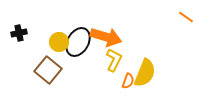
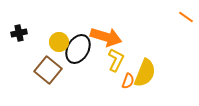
black ellipse: moved 7 px down
yellow L-shape: moved 2 px right
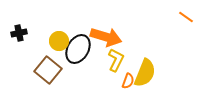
yellow circle: moved 1 px up
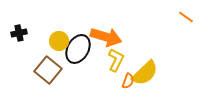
yellow semicircle: rotated 24 degrees clockwise
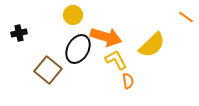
yellow circle: moved 14 px right, 26 px up
yellow L-shape: rotated 55 degrees counterclockwise
yellow semicircle: moved 7 px right, 28 px up
orange semicircle: rotated 28 degrees counterclockwise
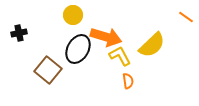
yellow L-shape: moved 4 px right, 4 px up
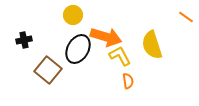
black cross: moved 5 px right, 7 px down
yellow semicircle: rotated 116 degrees clockwise
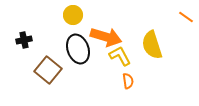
black ellipse: rotated 48 degrees counterclockwise
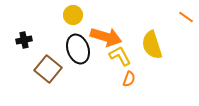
brown square: moved 1 px up
orange semicircle: moved 1 px right, 2 px up; rotated 28 degrees clockwise
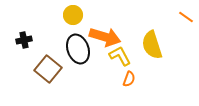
orange arrow: moved 1 px left
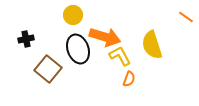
black cross: moved 2 px right, 1 px up
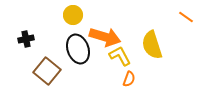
brown square: moved 1 px left, 2 px down
